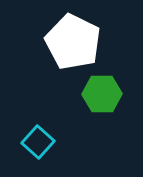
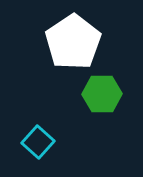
white pentagon: rotated 12 degrees clockwise
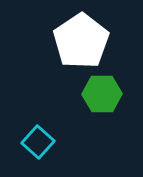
white pentagon: moved 8 px right, 1 px up
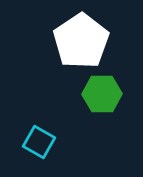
cyan square: moved 1 px right; rotated 12 degrees counterclockwise
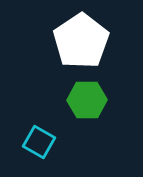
green hexagon: moved 15 px left, 6 px down
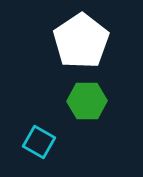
green hexagon: moved 1 px down
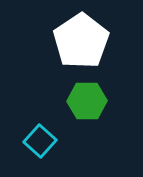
cyan square: moved 1 px right, 1 px up; rotated 12 degrees clockwise
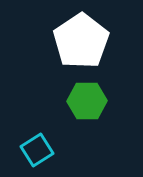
cyan square: moved 3 px left, 9 px down; rotated 16 degrees clockwise
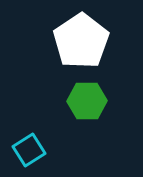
cyan square: moved 8 px left
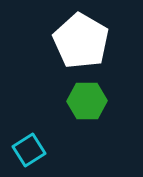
white pentagon: rotated 8 degrees counterclockwise
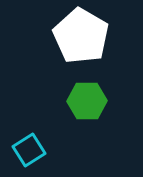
white pentagon: moved 5 px up
